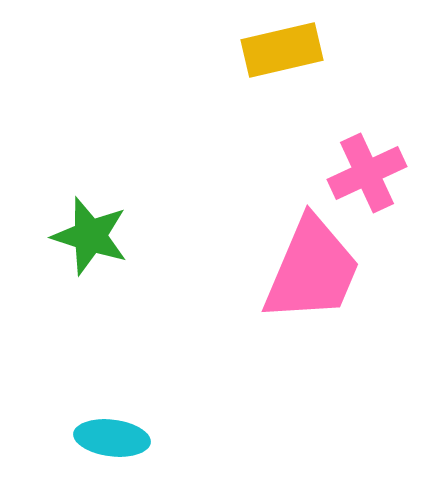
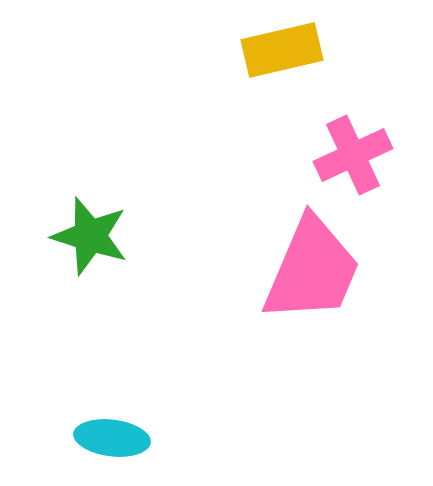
pink cross: moved 14 px left, 18 px up
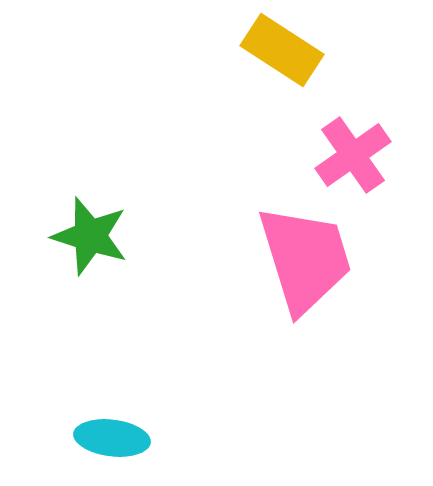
yellow rectangle: rotated 46 degrees clockwise
pink cross: rotated 10 degrees counterclockwise
pink trapezoid: moved 7 px left, 11 px up; rotated 40 degrees counterclockwise
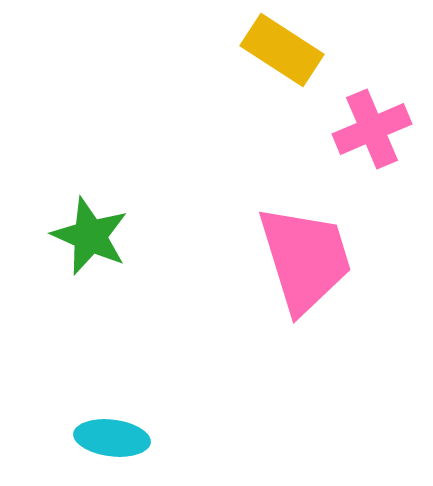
pink cross: moved 19 px right, 26 px up; rotated 12 degrees clockwise
green star: rotated 6 degrees clockwise
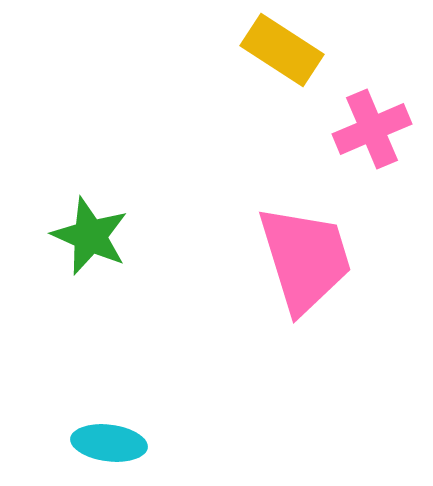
cyan ellipse: moved 3 px left, 5 px down
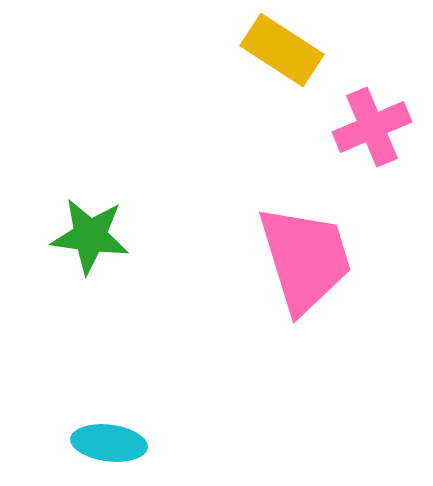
pink cross: moved 2 px up
green star: rotated 16 degrees counterclockwise
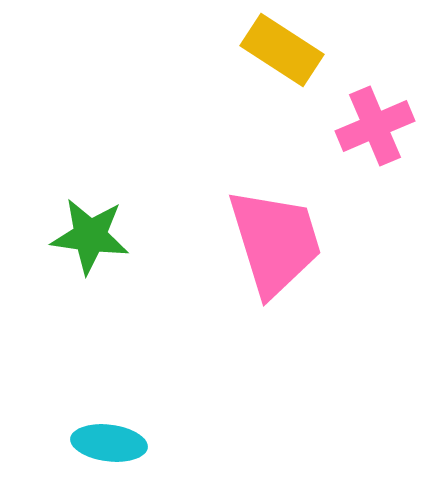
pink cross: moved 3 px right, 1 px up
pink trapezoid: moved 30 px left, 17 px up
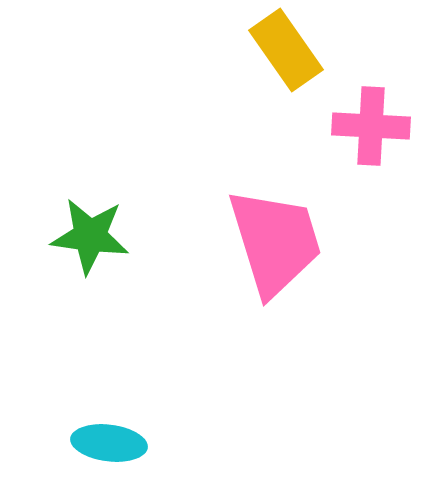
yellow rectangle: moved 4 px right; rotated 22 degrees clockwise
pink cross: moved 4 px left; rotated 26 degrees clockwise
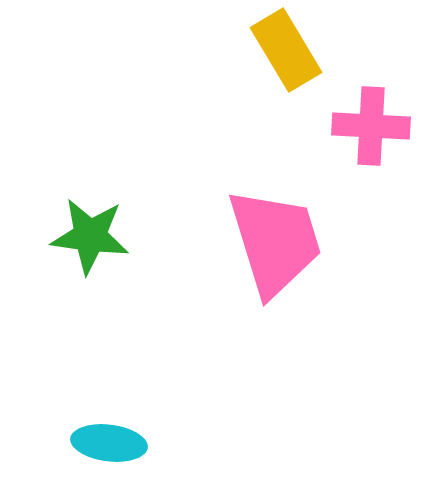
yellow rectangle: rotated 4 degrees clockwise
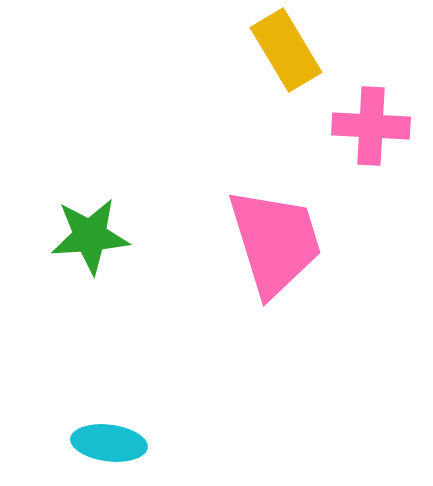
green star: rotated 12 degrees counterclockwise
